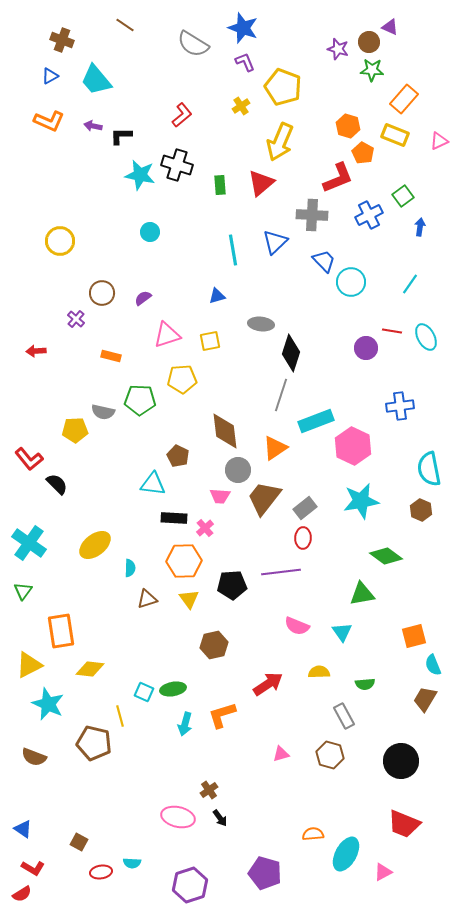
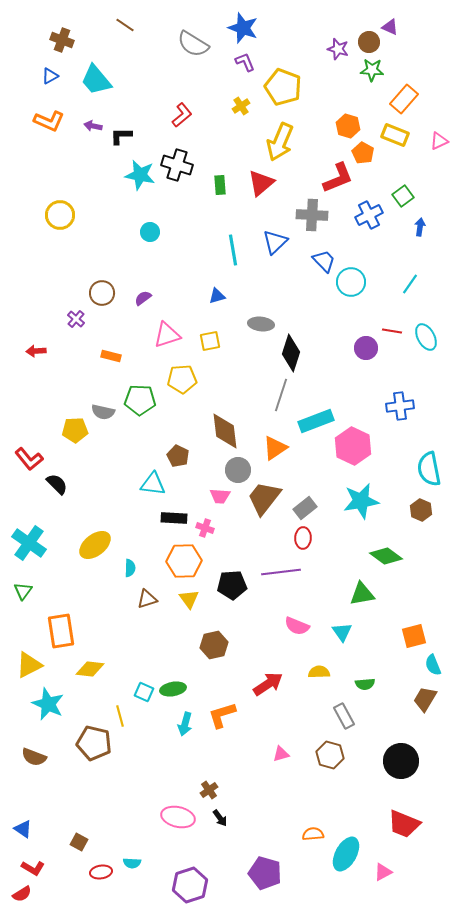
yellow circle at (60, 241): moved 26 px up
pink cross at (205, 528): rotated 30 degrees counterclockwise
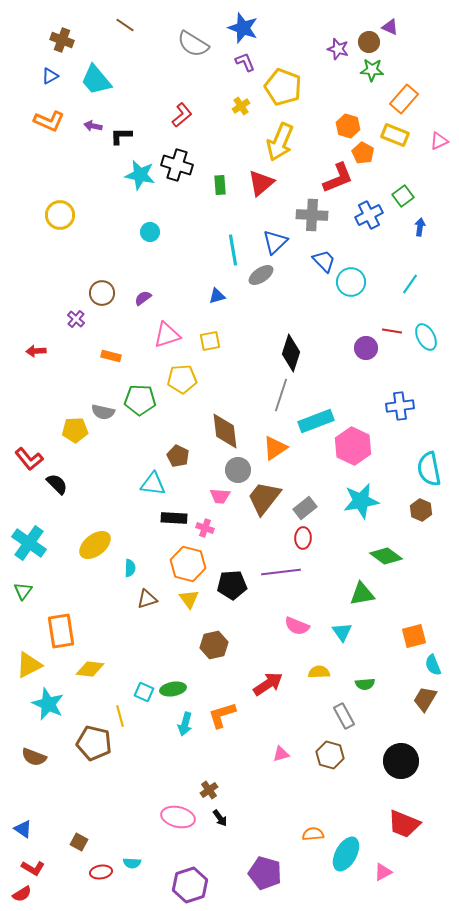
gray ellipse at (261, 324): moved 49 px up; rotated 40 degrees counterclockwise
orange hexagon at (184, 561): moved 4 px right, 3 px down; rotated 16 degrees clockwise
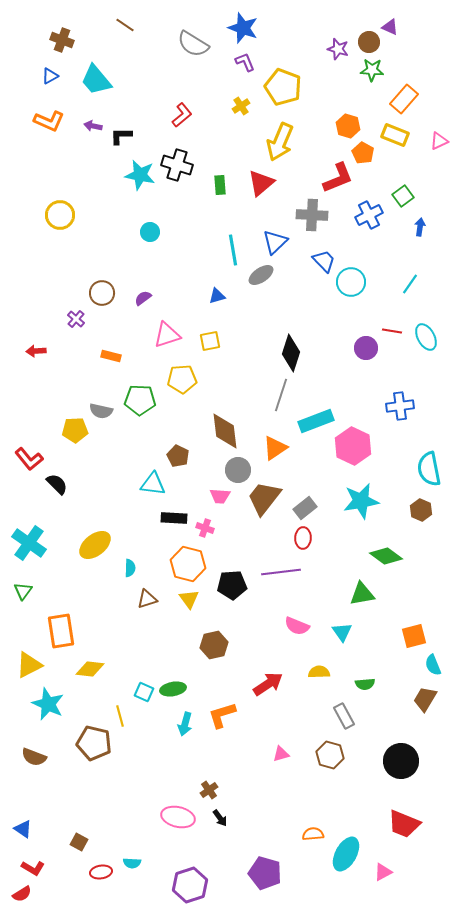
gray semicircle at (103, 412): moved 2 px left, 1 px up
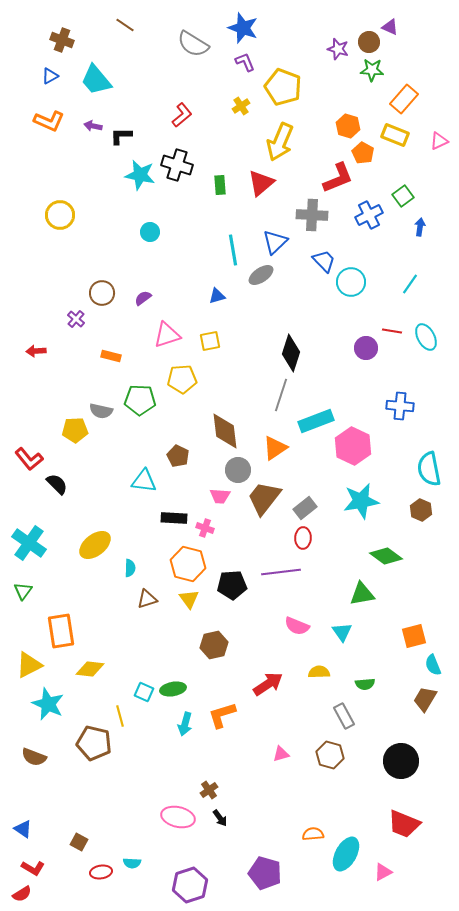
blue cross at (400, 406): rotated 12 degrees clockwise
cyan triangle at (153, 484): moved 9 px left, 3 px up
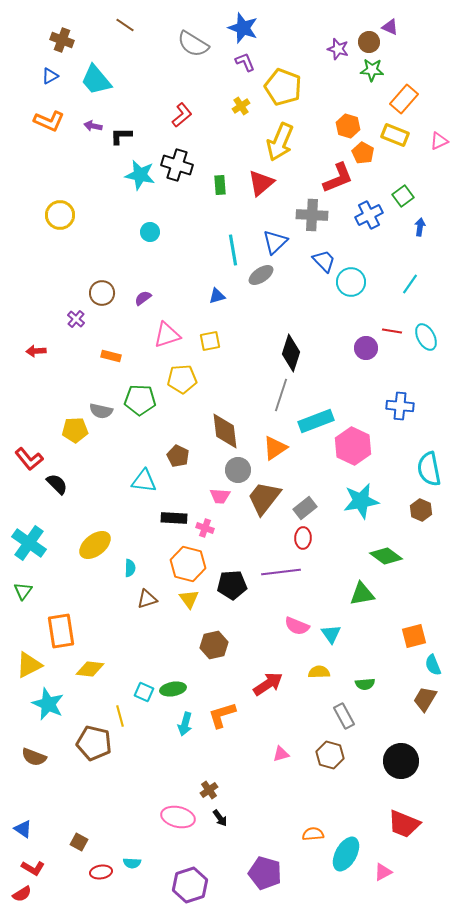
cyan triangle at (342, 632): moved 11 px left, 2 px down
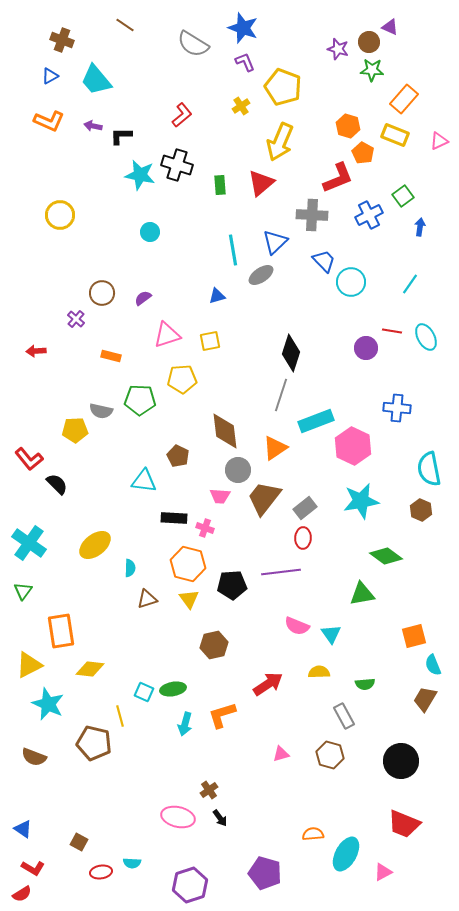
blue cross at (400, 406): moved 3 px left, 2 px down
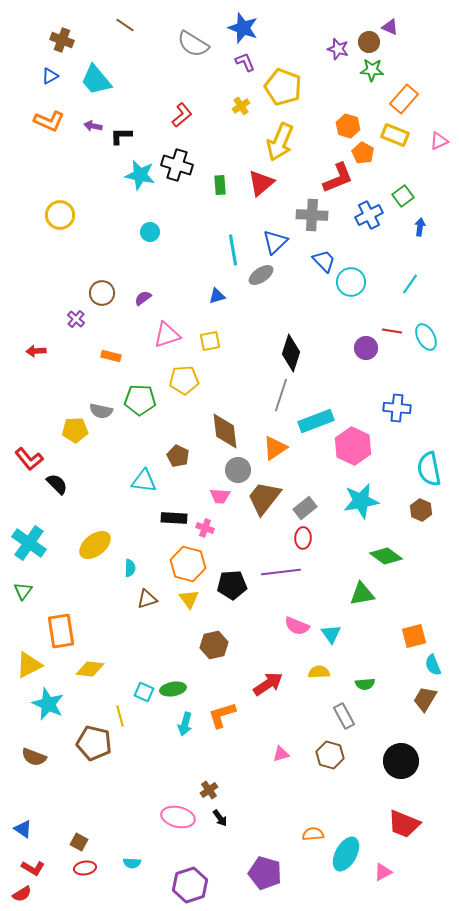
yellow pentagon at (182, 379): moved 2 px right, 1 px down
red ellipse at (101, 872): moved 16 px left, 4 px up
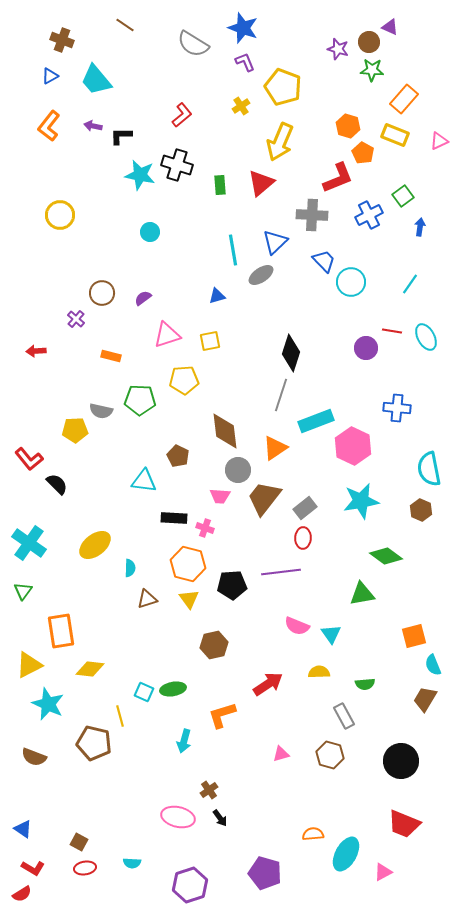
orange L-shape at (49, 121): moved 5 px down; rotated 104 degrees clockwise
cyan arrow at (185, 724): moved 1 px left, 17 px down
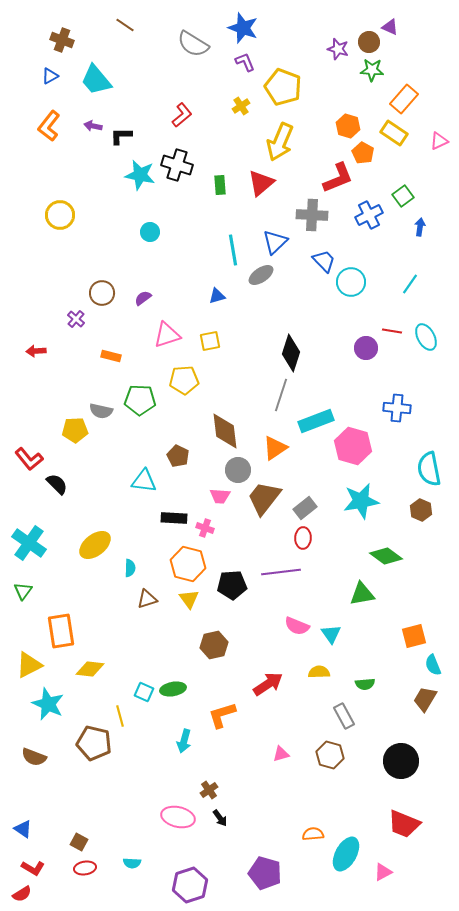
yellow rectangle at (395, 135): moved 1 px left, 2 px up; rotated 12 degrees clockwise
pink hexagon at (353, 446): rotated 9 degrees counterclockwise
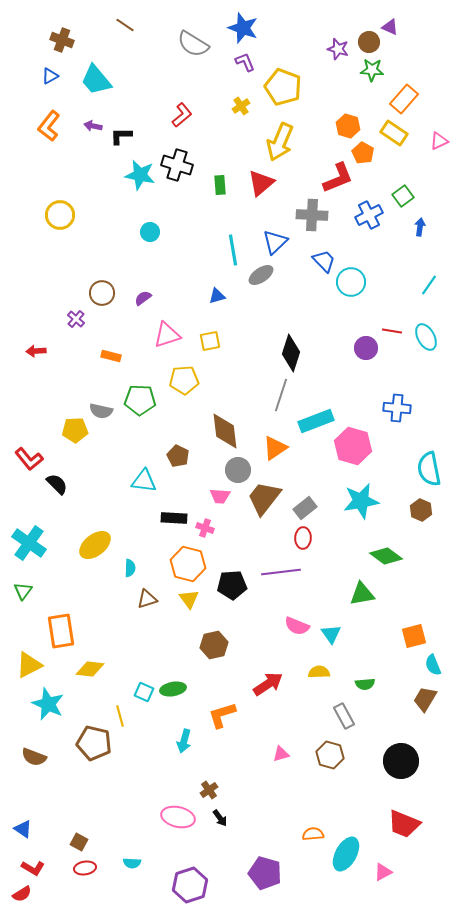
cyan line at (410, 284): moved 19 px right, 1 px down
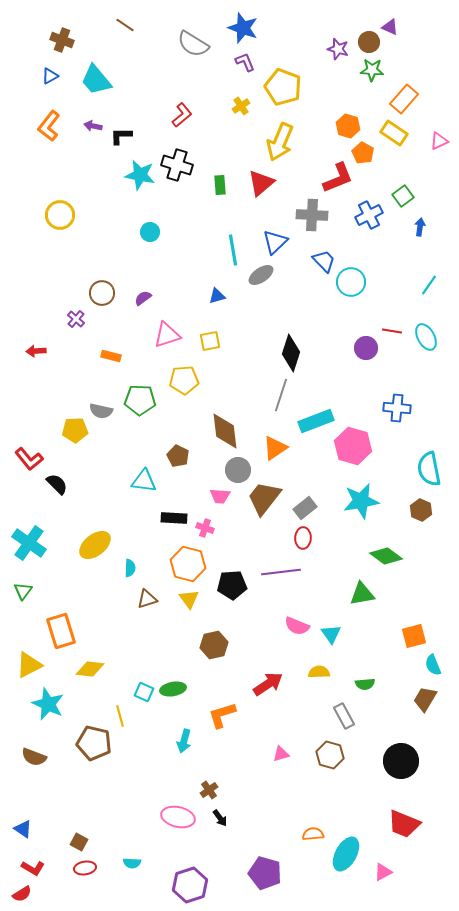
orange rectangle at (61, 631): rotated 8 degrees counterclockwise
